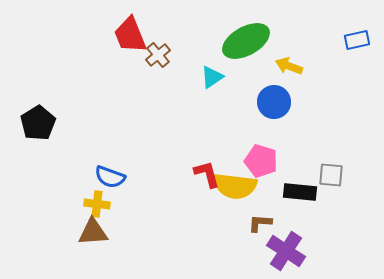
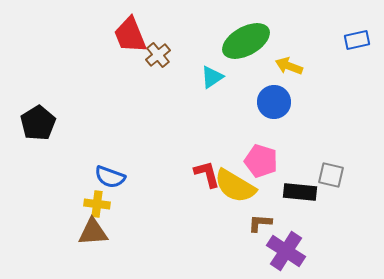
gray square: rotated 8 degrees clockwise
yellow semicircle: rotated 24 degrees clockwise
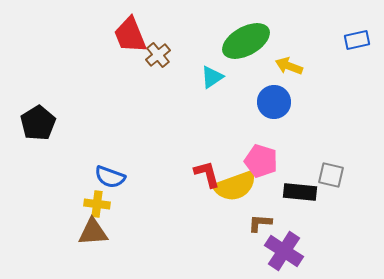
yellow semicircle: rotated 51 degrees counterclockwise
purple cross: moved 2 px left
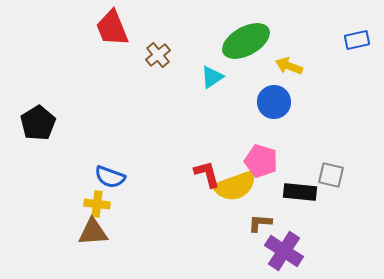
red trapezoid: moved 18 px left, 7 px up
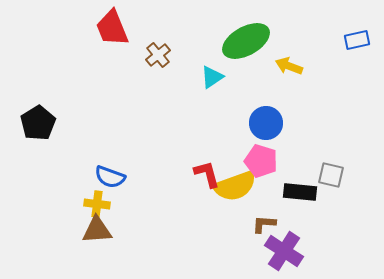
blue circle: moved 8 px left, 21 px down
brown L-shape: moved 4 px right, 1 px down
brown triangle: moved 4 px right, 2 px up
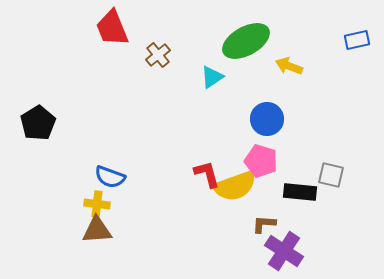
blue circle: moved 1 px right, 4 px up
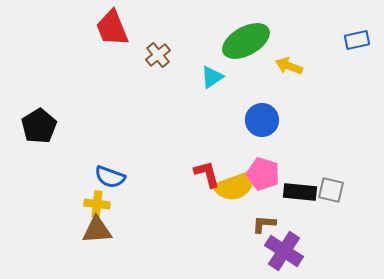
blue circle: moved 5 px left, 1 px down
black pentagon: moved 1 px right, 3 px down
pink pentagon: moved 2 px right, 13 px down
gray square: moved 15 px down
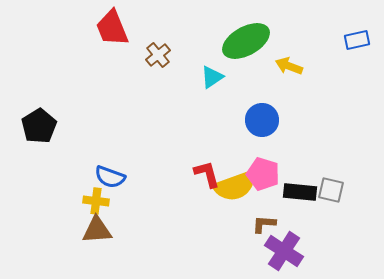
yellow cross: moved 1 px left, 3 px up
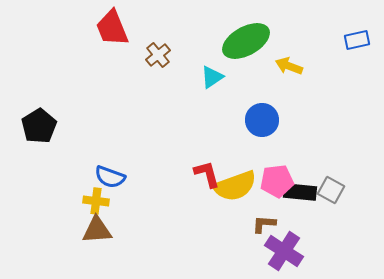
pink pentagon: moved 14 px right, 7 px down; rotated 24 degrees counterclockwise
gray square: rotated 16 degrees clockwise
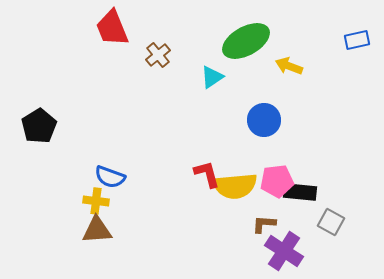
blue circle: moved 2 px right
yellow semicircle: rotated 15 degrees clockwise
gray square: moved 32 px down
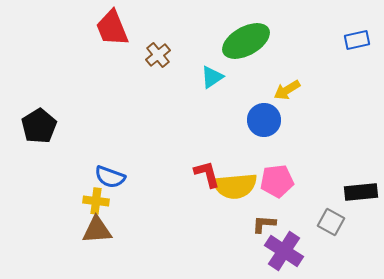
yellow arrow: moved 2 px left, 24 px down; rotated 52 degrees counterclockwise
black rectangle: moved 61 px right; rotated 12 degrees counterclockwise
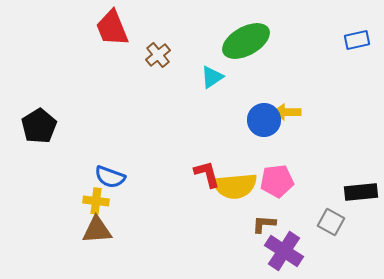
yellow arrow: moved 22 px down; rotated 32 degrees clockwise
